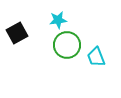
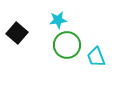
black square: rotated 20 degrees counterclockwise
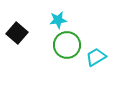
cyan trapezoid: rotated 80 degrees clockwise
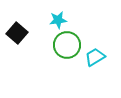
cyan trapezoid: moved 1 px left
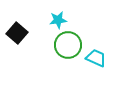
green circle: moved 1 px right
cyan trapezoid: moved 1 px right, 1 px down; rotated 55 degrees clockwise
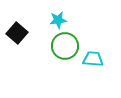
green circle: moved 3 px left, 1 px down
cyan trapezoid: moved 3 px left, 1 px down; rotated 20 degrees counterclockwise
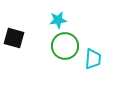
black square: moved 3 px left, 5 px down; rotated 25 degrees counterclockwise
cyan trapezoid: rotated 90 degrees clockwise
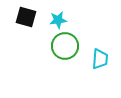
black square: moved 12 px right, 21 px up
cyan trapezoid: moved 7 px right
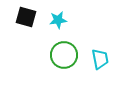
green circle: moved 1 px left, 9 px down
cyan trapezoid: rotated 15 degrees counterclockwise
